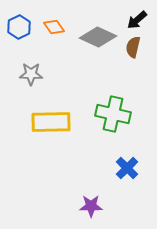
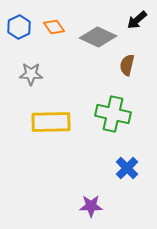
brown semicircle: moved 6 px left, 18 px down
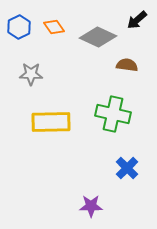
brown semicircle: rotated 85 degrees clockwise
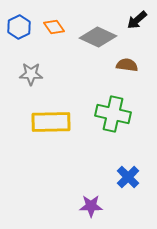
blue cross: moved 1 px right, 9 px down
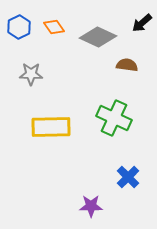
black arrow: moved 5 px right, 3 px down
green cross: moved 1 px right, 4 px down; rotated 12 degrees clockwise
yellow rectangle: moved 5 px down
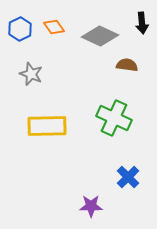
black arrow: rotated 55 degrees counterclockwise
blue hexagon: moved 1 px right, 2 px down
gray diamond: moved 2 px right, 1 px up
gray star: rotated 20 degrees clockwise
yellow rectangle: moved 4 px left, 1 px up
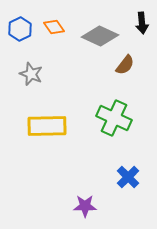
brown semicircle: moved 2 px left; rotated 120 degrees clockwise
purple star: moved 6 px left
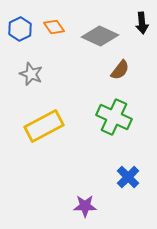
brown semicircle: moved 5 px left, 5 px down
green cross: moved 1 px up
yellow rectangle: moved 3 px left; rotated 27 degrees counterclockwise
